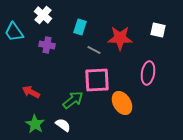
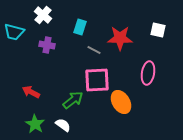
cyan trapezoid: rotated 40 degrees counterclockwise
orange ellipse: moved 1 px left, 1 px up
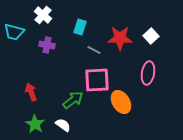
white square: moved 7 px left, 6 px down; rotated 35 degrees clockwise
red arrow: rotated 42 degrees clockwise
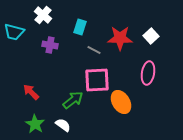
purple cross: moved 3 px right
red arrow: rotated 24 degrees counterclockwise
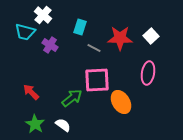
cyan trapezoid: moved 11 px right
purple cross: rotated 21 degrees clockwise
gray line: moved 2 px up
green arrow: moved 1 px left, 2 px up
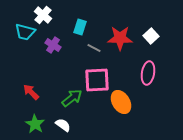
purple cross: moved 3 px right
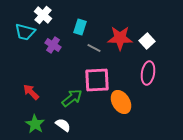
white square: moved 4 px left, 5 px down
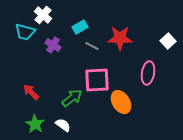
cyan rectangle: rotated 42 degrees clockwise
white square: moved 21 px right
gray line: moved 2 px left, 2 px up
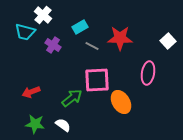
red arrow: rotated 66 degrees counterclockwise
green star: rotated 24 degrees counterclockwise
